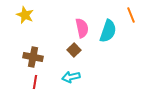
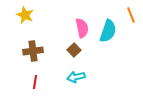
brown cross: moved 6 px up; rotated 18 degrees counterclockwise
cyan arrow: moved 5 px right
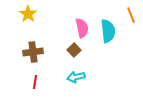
yellow star: moved 3 px right, 1 px up; rotated 12 degrees clockwise
cyan semicircle: rotated 25 degrees counterclockwise
brown cross: moved 1 px down
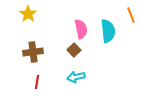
pink semicircle: moved 1 px left, 1 px down
red line: moved 2 px right
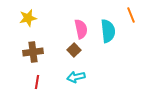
yellow star: moved 4 px down; rotated 24 degrees clockwise
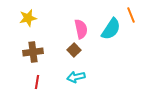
cyan semicircle: moved 3 px right, 2 px up; rotated 40 degrees clockwise
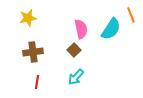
cyan arrow: rotated 36 degrees counterclockwise
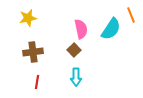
cyan arrow: rotated 42 degrees counterclockwise
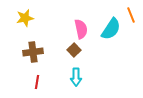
yellow star: moved 3 px left
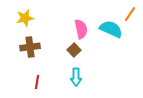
orange line: moved 1 px left, 1 px up; rotated 56 degrees clockwise
cyan semicircle: rotated 100 degrees counterclockwise
brown cross: moved 3 px left, 5 px up
